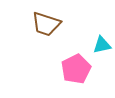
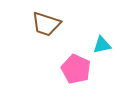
pink pentagon: rotated 20 degrees counterclockwise
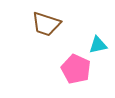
cyan triangle: moved 4 px left
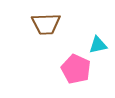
brown trapezoid: rotated 20 degrees counterclockwise
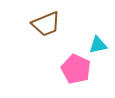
brown trapezoid: rotated 20 degrees counterclockwise
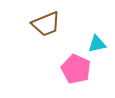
cyan triangle: moved 1 px left, 1 px up
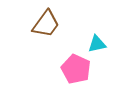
brown trapezoid: rotated 32 degrees counterclockwise
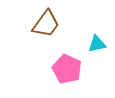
pink pentagon: moved 9 px left
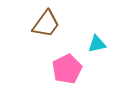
pink pentagon: rotated 20 degrees clockwise
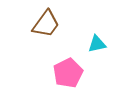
pink pentagon: moved 1 px right, 4 px down
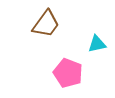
pink pentagon: rotated 24 degrees counterclockwise
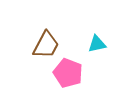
brown trapezoid: moved 21 px down; rotated 8 degrees counterclockwise
